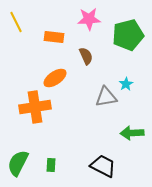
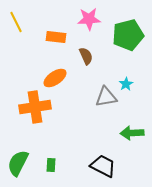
orange rectangle: moved 2 px right
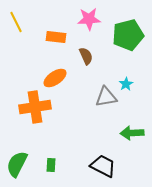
green semicircle: moved 1 px left, 1 px down
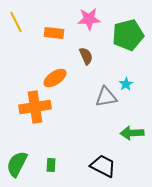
orange rectangle: moved 2 px left, 4 px up
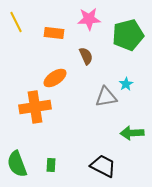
green semicircle: rotated 48 degrees counterclockwise
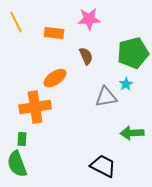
green pentagon: moved 5 px right, 18 px down
green rectangle: moved 29 px left, 26 px up
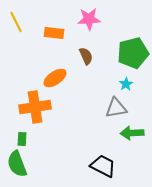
gray triangle: moved 10 px right, 11 px down
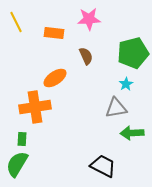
green semicircle: rotated 52 degrees clockwise
